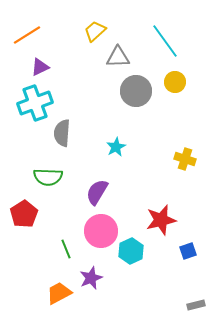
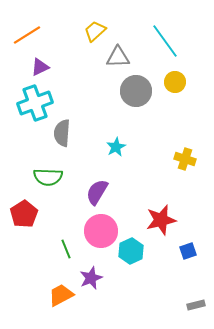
orange trapezoid: moved 2 px right, 2 px down
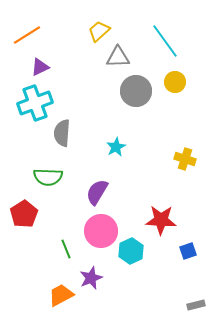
yellow trapezoid: moved 4 px right
red star: rotated 16 degrees clockwise
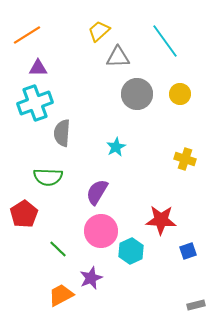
purple triangle: moved 2 px left, 1 px down; rotated 24 degrees clockwise
yellow circle: moved 5 px right, 12 px down
gray circle: moved 1 px right, 3 px down
green line: moved 8 px left; rotated 24 degrees counterclockwise
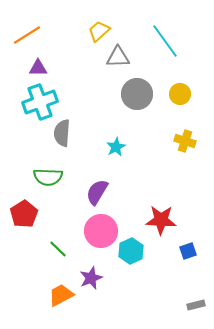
cyan cross: moved 5 px right, 1 px up
yellow cross: moved 18 px up
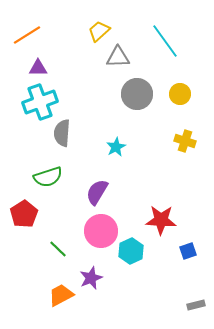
green semicircle: rotated 20 degrees counterclockwise
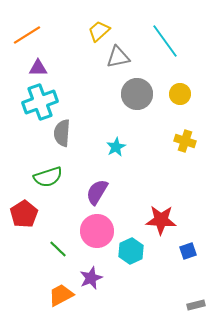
gray triangle: rotated 10 degrees counterclockwise
pink circle: moved 4 px left
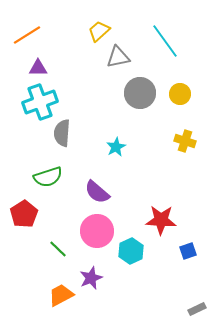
gray circle: moved 3 px right, 1 px up
purple semicircle: rotated 80 degrees counterclockwise
gray rectangle: moved 1 px right, 4 px down; rotated 12 degrees counterclockwise
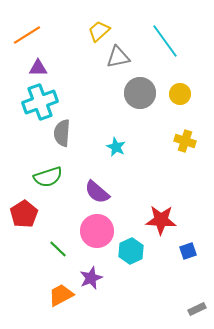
cyan star: rotated 18 degrees counterclockwise
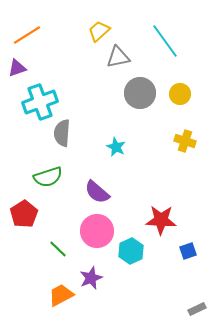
purple triangle: moved 21 px left; rotated 18 degrees counterclockwise
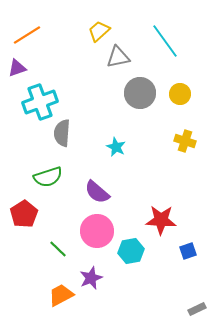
cyan hexagon: rotated 15 degrees clockwise
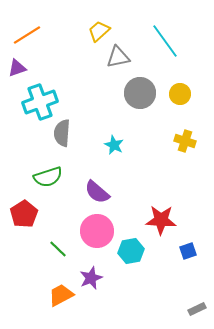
cyan star: moved 2 px left, 2 px up
